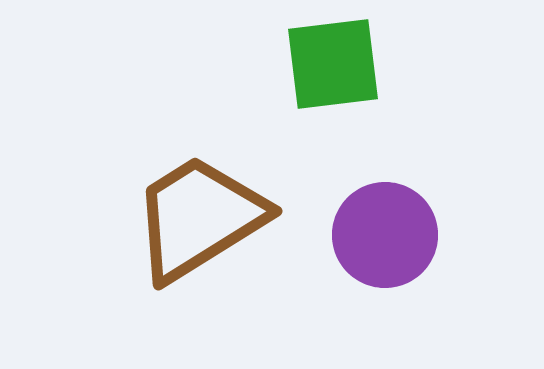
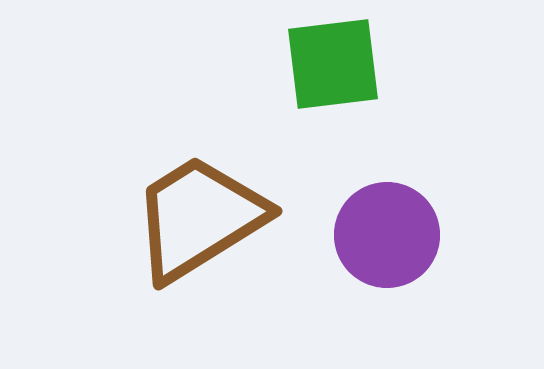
purple circle: moved 2 px right
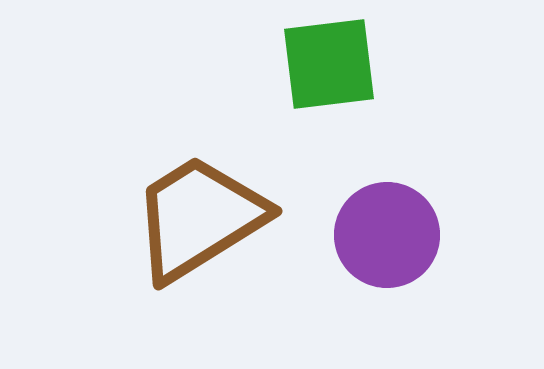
green square: moved 4 px left
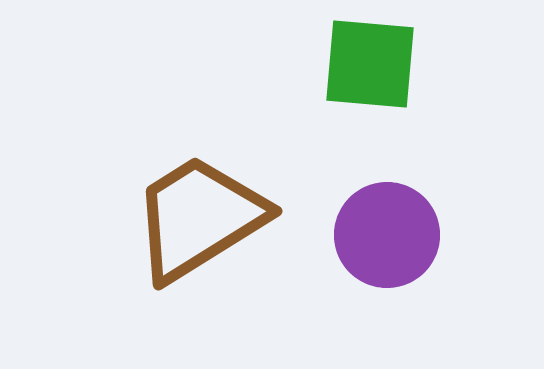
green square: moved 41 px right; rotated 12 degrees clockwise
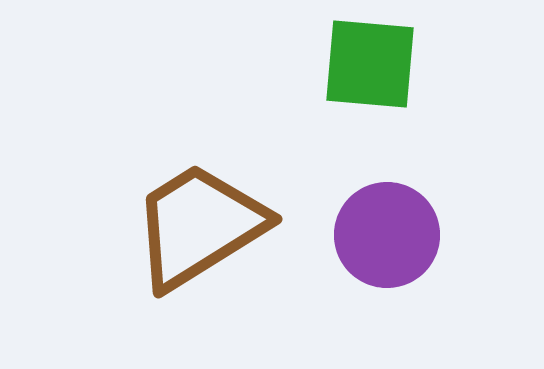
brown trapezoid: moved 8 px down
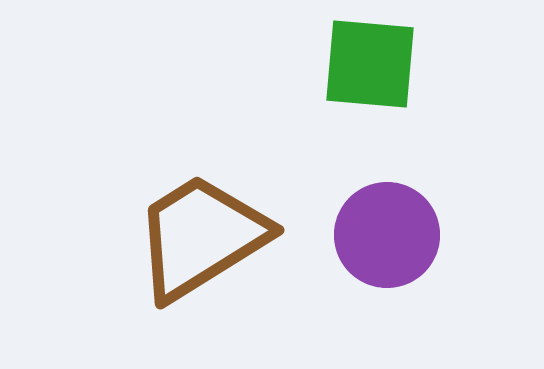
brown trapezoid: moved 2 px right, 11 px down
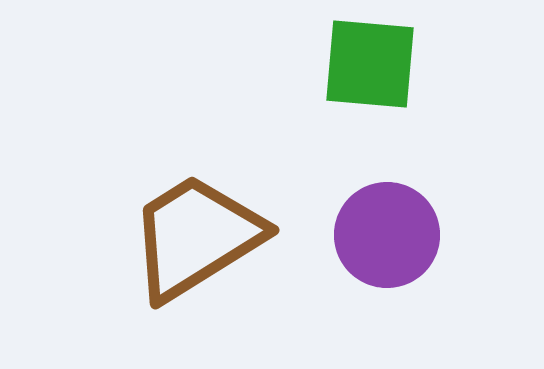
brown trapezoid: moved 5 px left
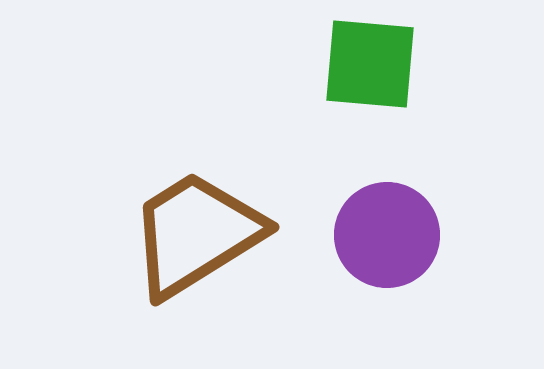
brown trapezoid: moved 3 px up
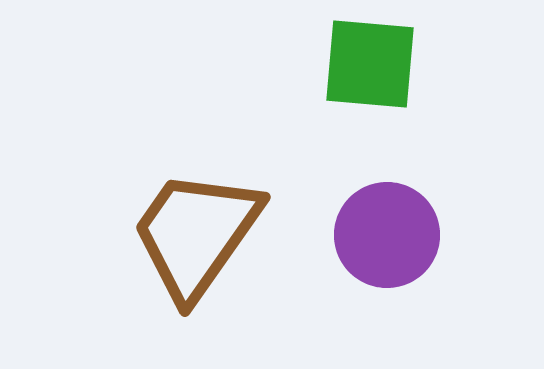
brown trapezoid: rotated 23 degrees counterclockwise
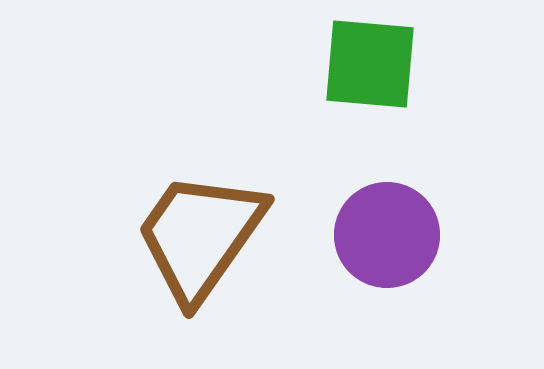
brown trapezoid: moved 4 px right, 2 px down
